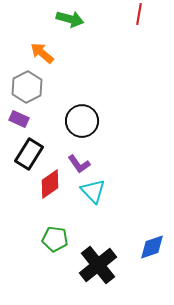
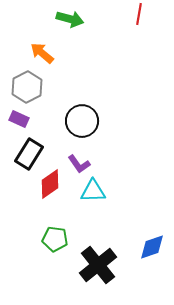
cyan triangle: rotated 48 degrees counterclockwise
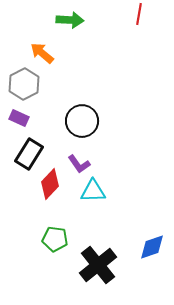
green arrow: moved 1 px down; rotated 12 degrees counterclockwise
gray hexagon: moved 3 px left, 3 px up
purple rectangle: moved 1 px up
red diamond: rotated 12 degrees counterclockwise
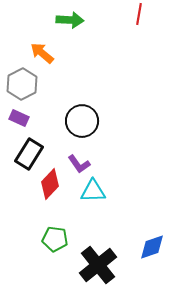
gray hexagon: moved 2 px left
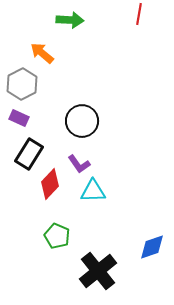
green pentagon: moved 2 px right, 3 px up; rotated 15 degrees clockwise
black cross: moved 6 px down
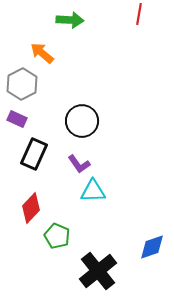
purple rectangle: moved 2 px left, 1 px down
black rectangle: moved 5 px right; rotated 8 degrees counterclockwise
red diamond: moved 19 px left, 24 px down
